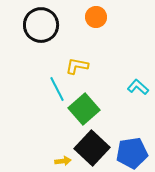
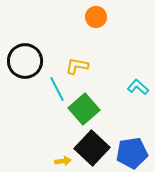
black circle: moved 16 px left, 36 px down
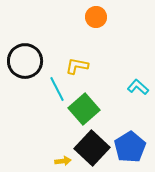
blue pentagon: moved 2 px left, 6 px up; rotated 24 degrees counterclockwise
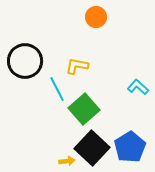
yellow arrow: moved 4 px right
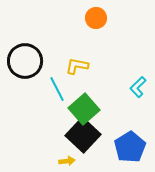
orange circle: moved 1 px down
cyan L-shape: rotated 85 degrees counterclockwise
black square: moved 9 px left, 13 px up
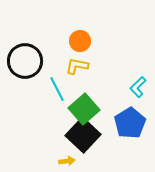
orange circle: moved 16 px left, 23 px down
blue pentagon: moved 24 px up
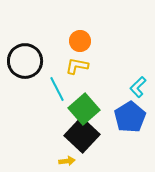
blue pentagon: moved 6 px up
black square: moved 1 px left
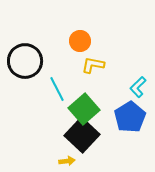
yellow L-shape: moved 16 px right, 1 px up
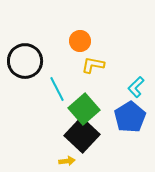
cyan L-shape: moved 2 px left
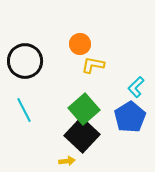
orange circle: moved 3 px down
cyan line: moved 33 px left, 21 px down
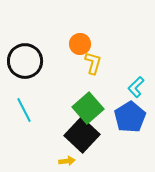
yellow L-shape: moved 2 px up; rotated 95 degrees clockwise
green square: moved 4 px right, 1 px up
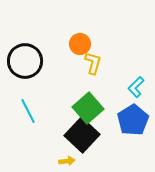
cyan line: moved 4 px right, 1 px down
blue pentagon: moved 3 px right, 3 px down
